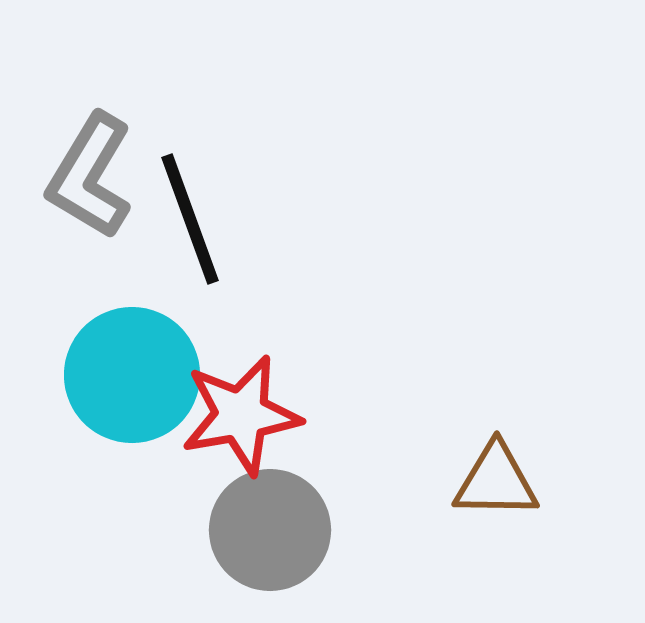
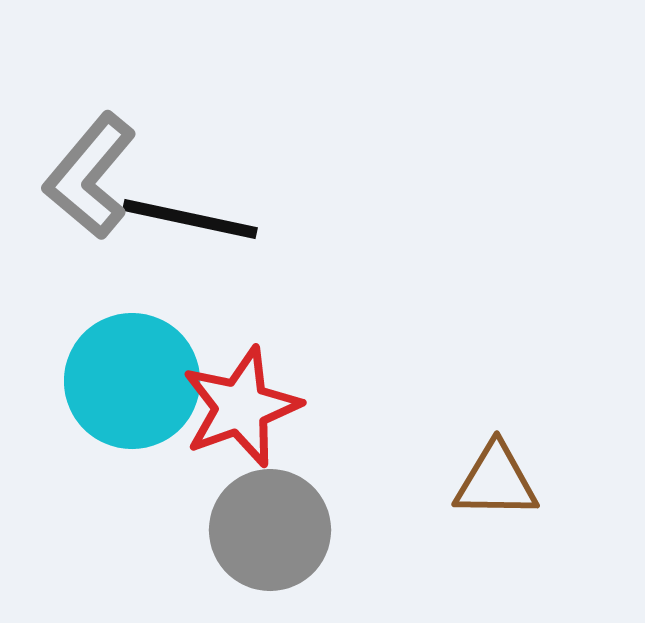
gray L-shape: rotated 9 degrees clockwise
black line: rotated 58 degrees counterclockwise
cyan circle: moved 6 px down
red star: moved 8 px up; rotated 10 degrees counterclockwise
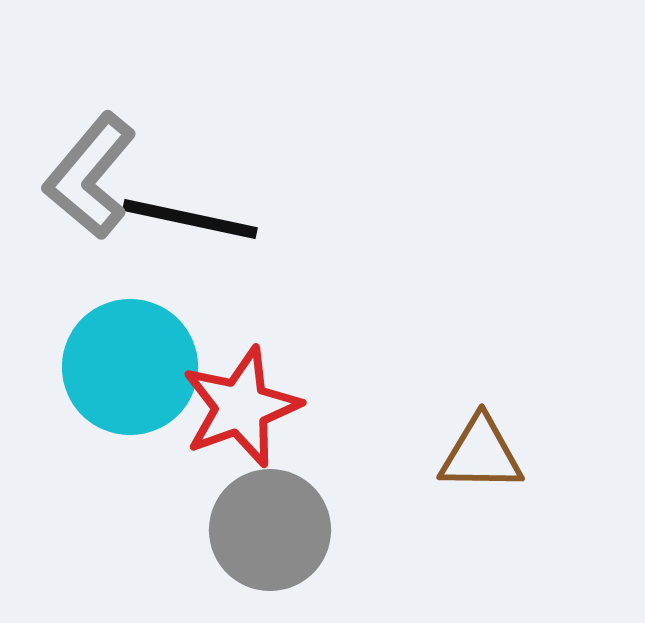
cyan circle: moved 2 px left, 14 px up
brown triangle: moved 15 px left, 27 px up
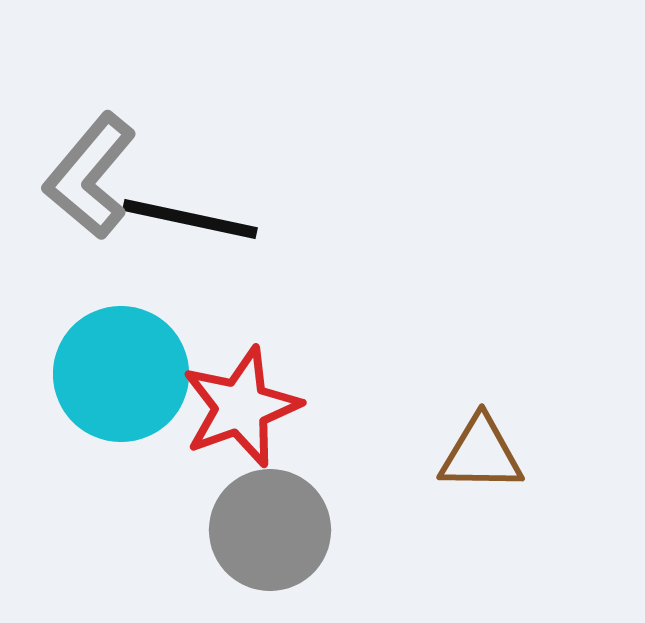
cyan circle: moved 9 px left, 7 px down
